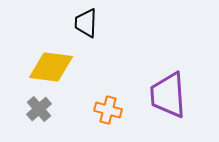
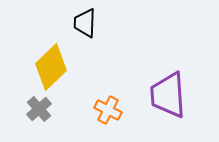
black trapezoid: moved 1 px left
yellow diamond: rotated 51 degrees counterclockwise
orange cross: rotated 12 degrees clockwise
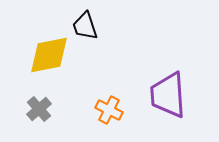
black trapezoid: moved 3 px down; rotated 20 degrees counterclockwise
yellow diamond: moved 2 px left, 12 px up; rotated 33 degrees clockwise
orange cross: moved 1 px right
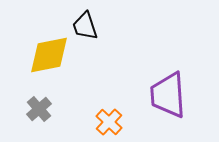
orange cross: moved 12 px down; rotated 16 degrees clockwise
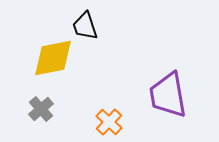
yellow diamond: moved 4 px right, 3 px down
purple trapezoid: rotated 6 degrees counterclockwise
gray cross: moved 2 px right
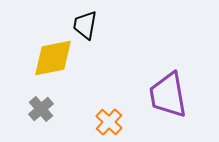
black trapezoid: moved 1 px up; rotated 28 degrees clockwise
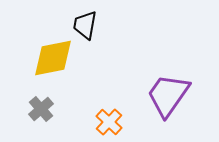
purple trapezoid: rotated 45 degrees clockwise
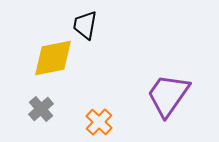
orange cross: moved 10 px left
